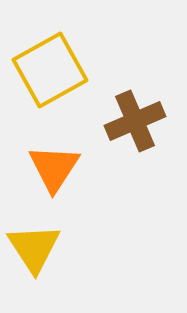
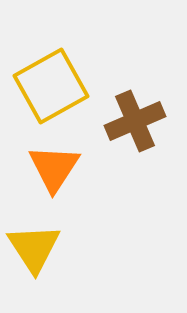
yellow square: moved 1 px right, 16 px down
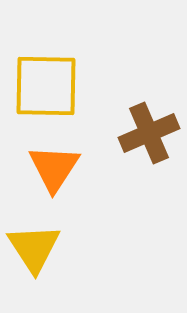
yellow square: moved 5 px left; rotated 30 degrees clockwise
brown cross: moved 14 px right, 12 px down
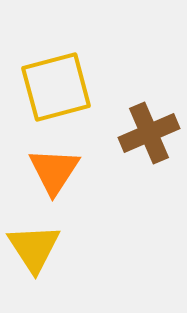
yellow square: moved 10 px right, 1 px down; rotated 16 degrees counterclockwise
orange triangle: moved 3 px down
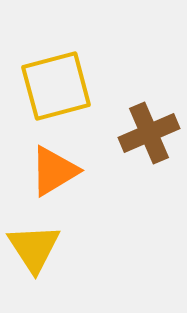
yellow square: moved 1 px up
orange triangle: rotated 26 degrees clockwise
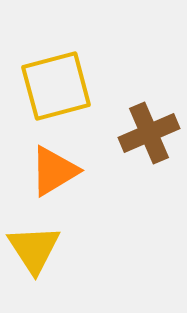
yellow triangle: moved 1 px down
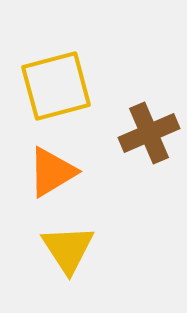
orange triangle: moved 2 px left, 1 px down
yellow triangle: moved 34 px right
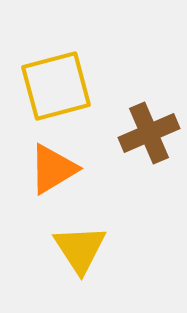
orange triangle: moved 1 px right, 3 px up
yellow triangle: moved 12 px right
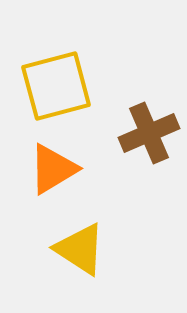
yellow triangle: rotated 24 degrees counterclockwise
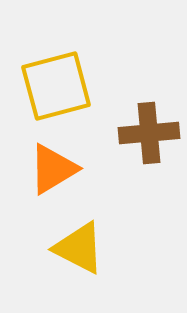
brown cross: rotated 18 degrees clockwise
yellow triangle: moved 1 px left, 1 px up; rotated 6 degrees counterclockwise
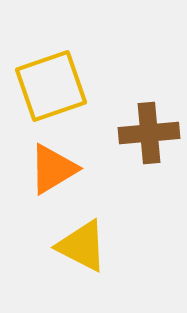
yellow square: moved 5 px left; rotated 4 degrees counterclockwise
yellow triangle: moved 3 px right, 2 px up
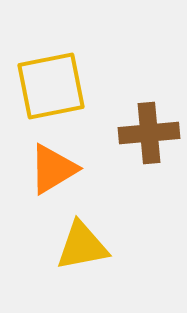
yellow square: rotated 8 degrees clockwise
yellow triangle: rotated 38 degrees counterclockwise
